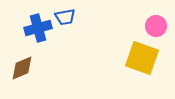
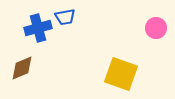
pink circle: moved 2 px down
yellow square: moved 21 px left, 16 px down
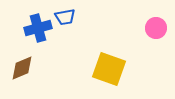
yellow square: moved 12 px left, 5 px up
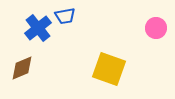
blue trapezoid: moved 1 px up
blue cross: rotated 24 degrees counterclockwise
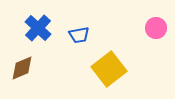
blue trapezoid: moved 14 px right, 19 px down
blue cross: rotated 8 degrees counterclockwise
yellow square: rotated 32 degrees clockwise
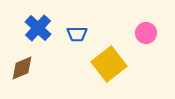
pink circle: moved 10 px left, 5 px down
blue trapezoid: moved 2 px left, 1 px up; rotated 10 degrees clockwise
yellow square: moved 5 px up
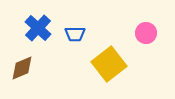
blue trapezoid: moved 2 px left
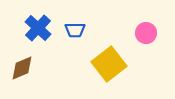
blue trapezoid: moved 4 px up
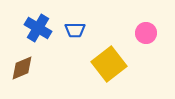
blue cross: rotated 12 degrees counterclockwise
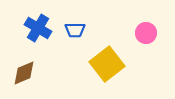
yellow square: moved 2 px left
brown diamond: moved 2 px right, 5 px down
